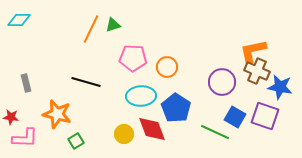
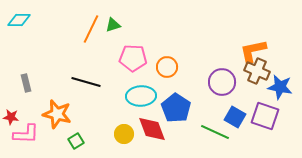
pink L-shape: moved 1 px right, 4 px up
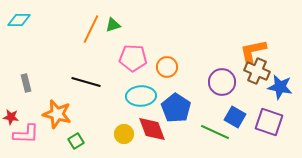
purple square: moved 4 px right, 6 px down
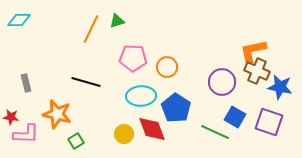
green triangle: moved 4 px right, 4 px up
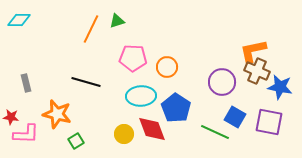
purple square: rotated 8 degrees counterclockwise
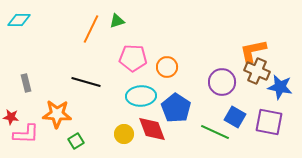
orange star: rotated 12 degrees counterclockwise
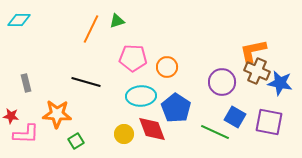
blue star: moved 4 px up
red star: moved 1 px up
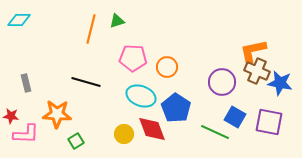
orange line: rotated 12 degrees counterclockwise
cyan ellipse: rotated 24 degrees clockwise
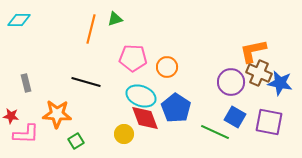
green triangle: moved 2 px left, 2 px up
brown cross: moved 2 px right, 2 px down
purple circle: moved 9 px right
red diamond: moved 7 px left, 11 px up
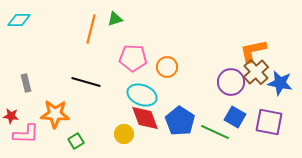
brown cross: moved 3 px left, 1 px up; rotated 25 degrees clockwise
cyan ellipse: moved 1 px right, 1 px up
blue pentagon: moved 4 px right, 13 px down
orange star: moved 2 px left
